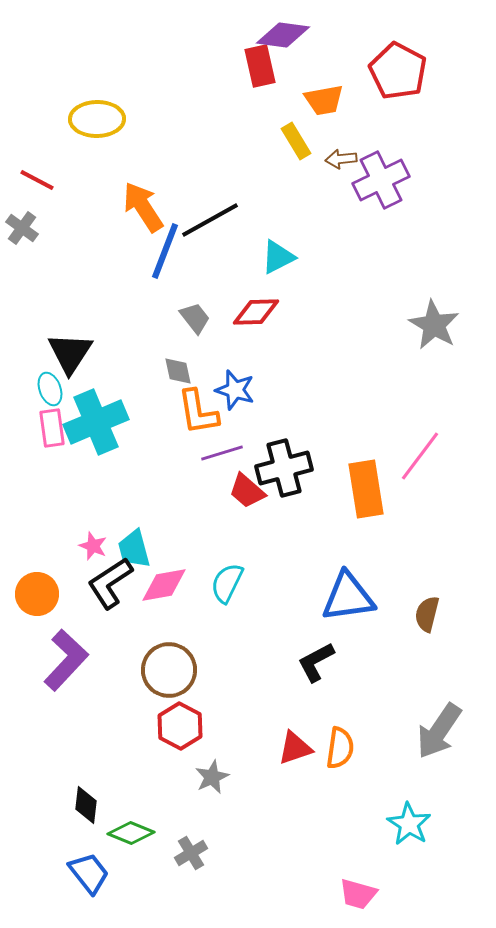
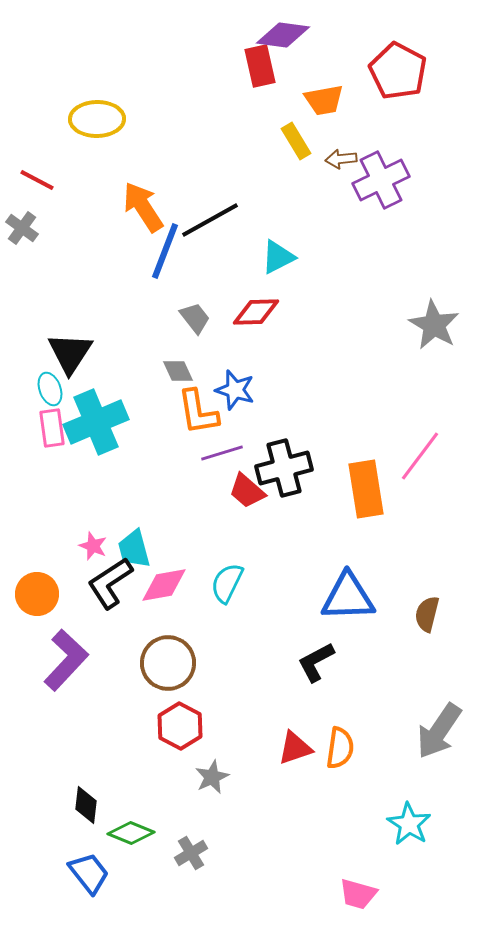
gray diamond at (178, 371): rotated 12 degrees counterclockwise
blue triangle at (348, 597): rotated 6 degrees clockwise
brown circle at (169, 670): moved 1 px left, 7 px up
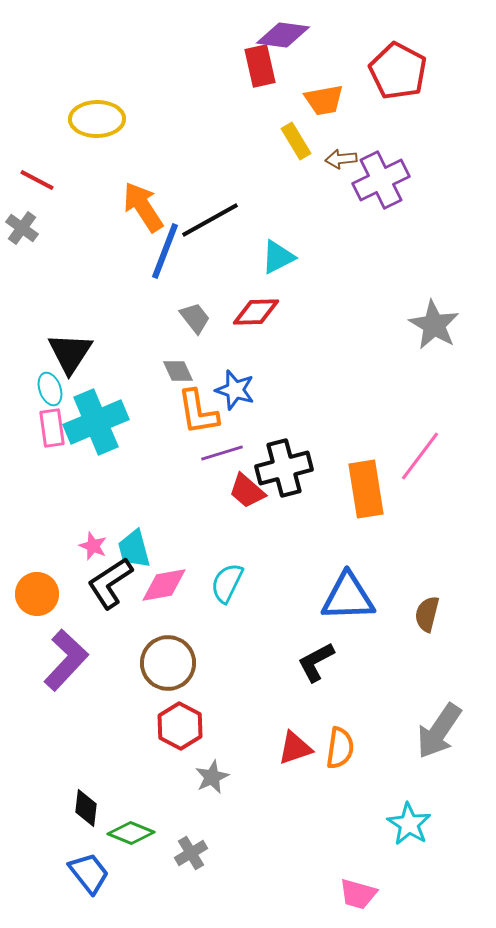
black diamond at (86, 805): moved 3 px down
